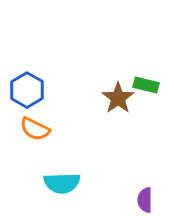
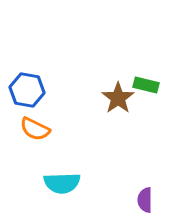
blue hexagon: rotated 20 degrees counterclockwise
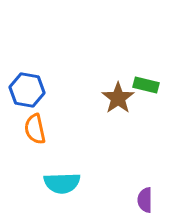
orange semicircle: rotated 52 degrees clockwise
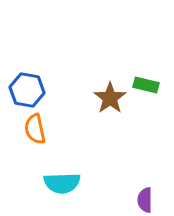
brown star: moved 8 px left
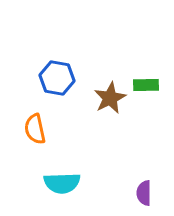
green rectangle: rotated 15 degrees counterclockwise
blue hexagon: moved 30 px right, 12 px up
brown star: rotated 8 degrees clockwise
purple semicircle: moved 1 px left, 7 px up
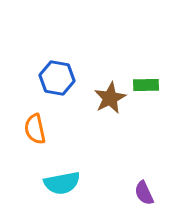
cyan semicircle: rotated 9 degrees counterclockwise
purple semicircle: rotated 25 degrees counterclockwise
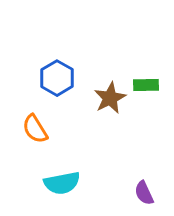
blue hexagon: rotated 20 degrees clockwise
orange semicircle: rotated 20 degrees counterclockwise
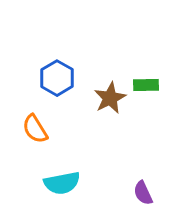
purple semicircle: moved 1 px left
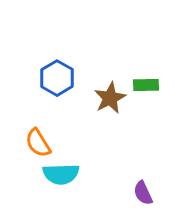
orange semicircle: moved 3 px right, 14 px down
cyan semicircle: moved 1 px left, 9 px up; rotated 9 degrees clockwise
